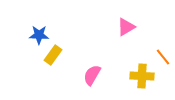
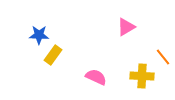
pink semicircle: moved 4 px right, 2 px down; rotated 85 degrees clockwise
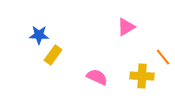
pink semicircle: moved 1 px right
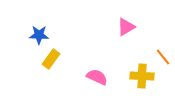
yellow rectangle: moved 2 px left, 4 px down
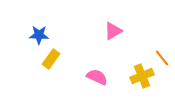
pink triangle: moved 13 px left, 4 px down
orange line: moved 1 px left, 1 px down
yellow cross: rotated 25 degrees counterclockwise
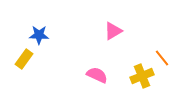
yellow rectangle: moved 27 px left
pink semicircle: moved 2 px up
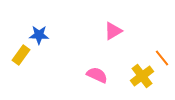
yellow rectangle: moved 3 px left, 4 px up
yellow cross: rotated 15 degrees counterclockwise
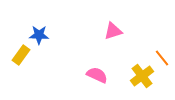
pink triangle: rotated 12 degrees clockwise
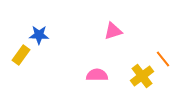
orange line: moved 1 px right, 1 px down
pink semicircle: rotated 25 degrees counterclockwise
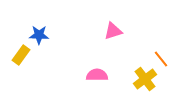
orange line: moved 2 px left
yellow cross: moved 3 px right, 3 px down
